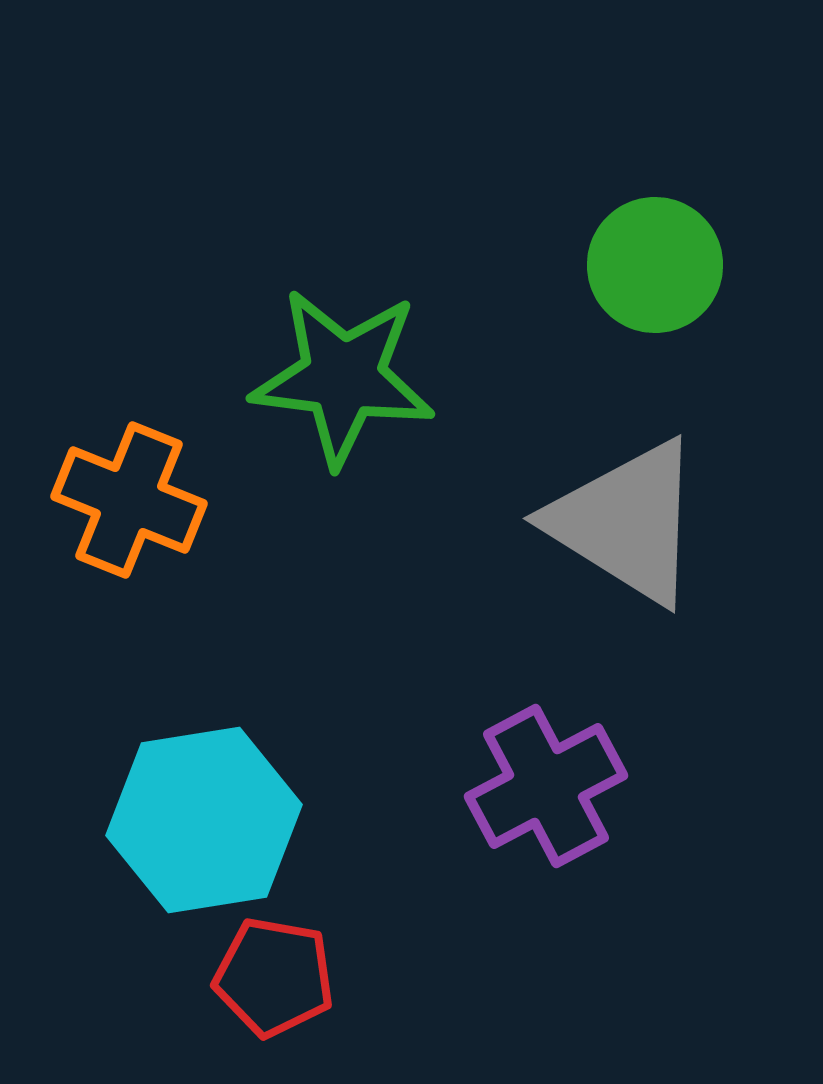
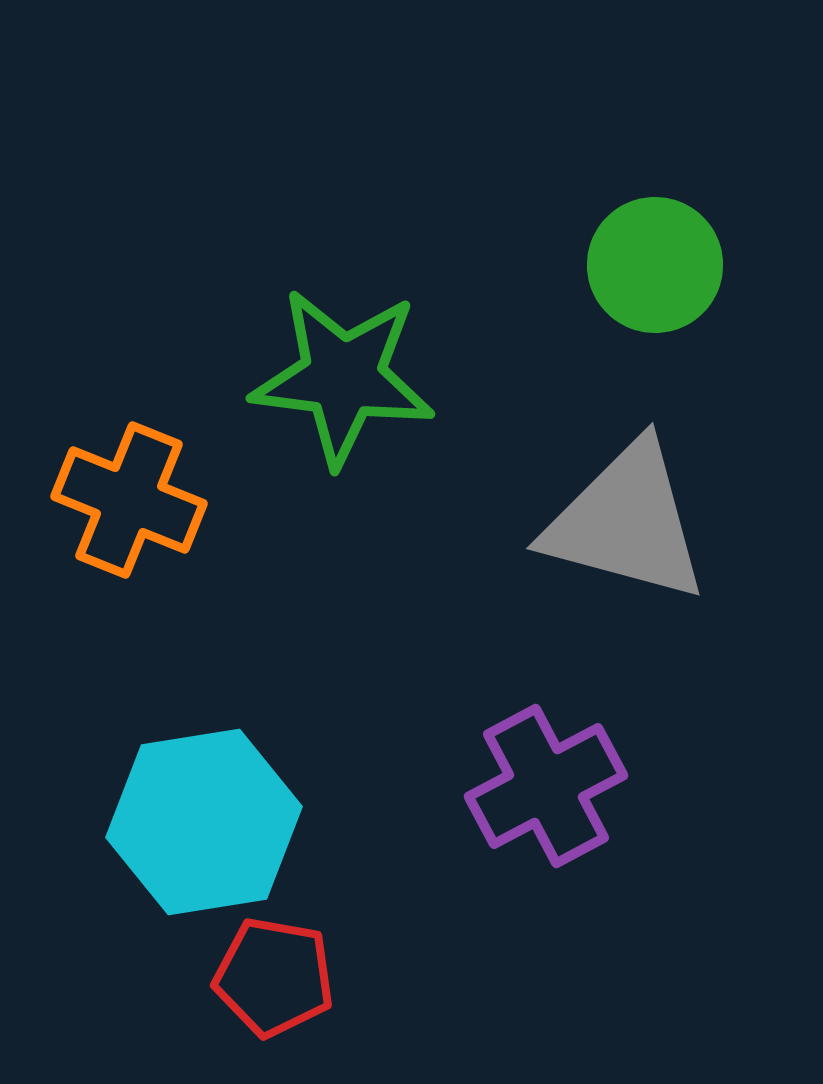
gray triangle: rotated 17 degrees counterclockwise
cyan hexagon: moved 2 px down
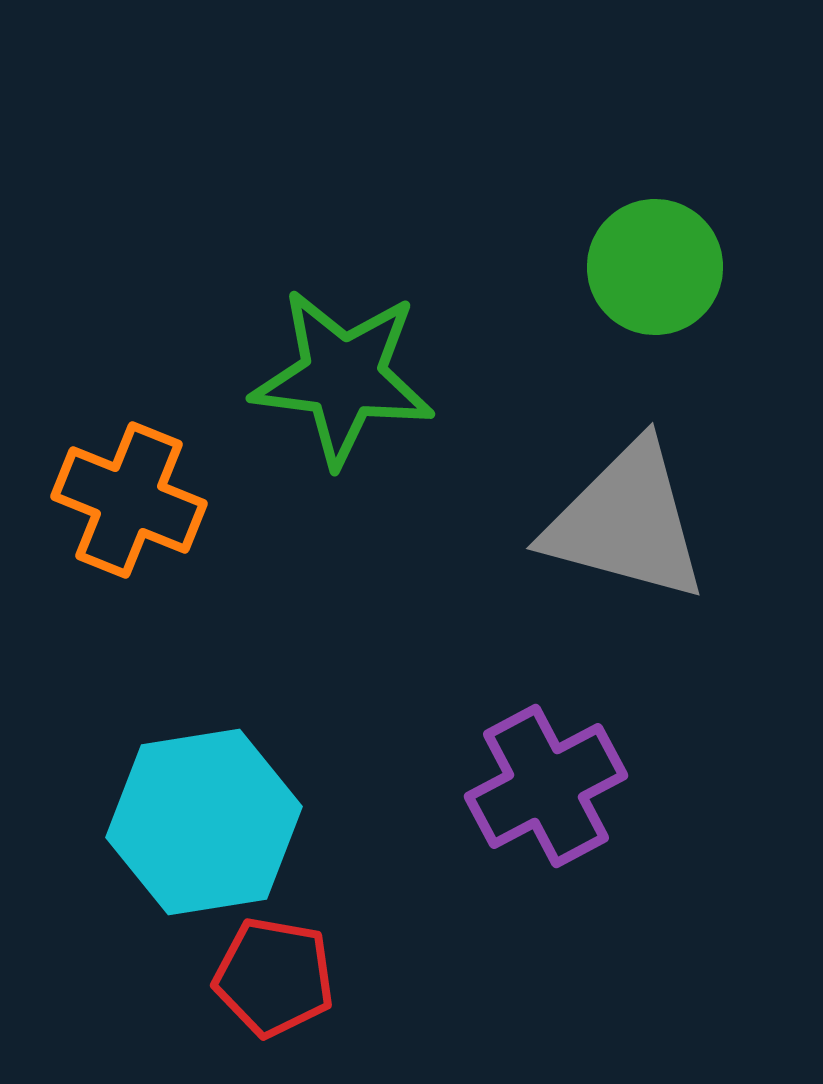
green circle: moved 2 px down
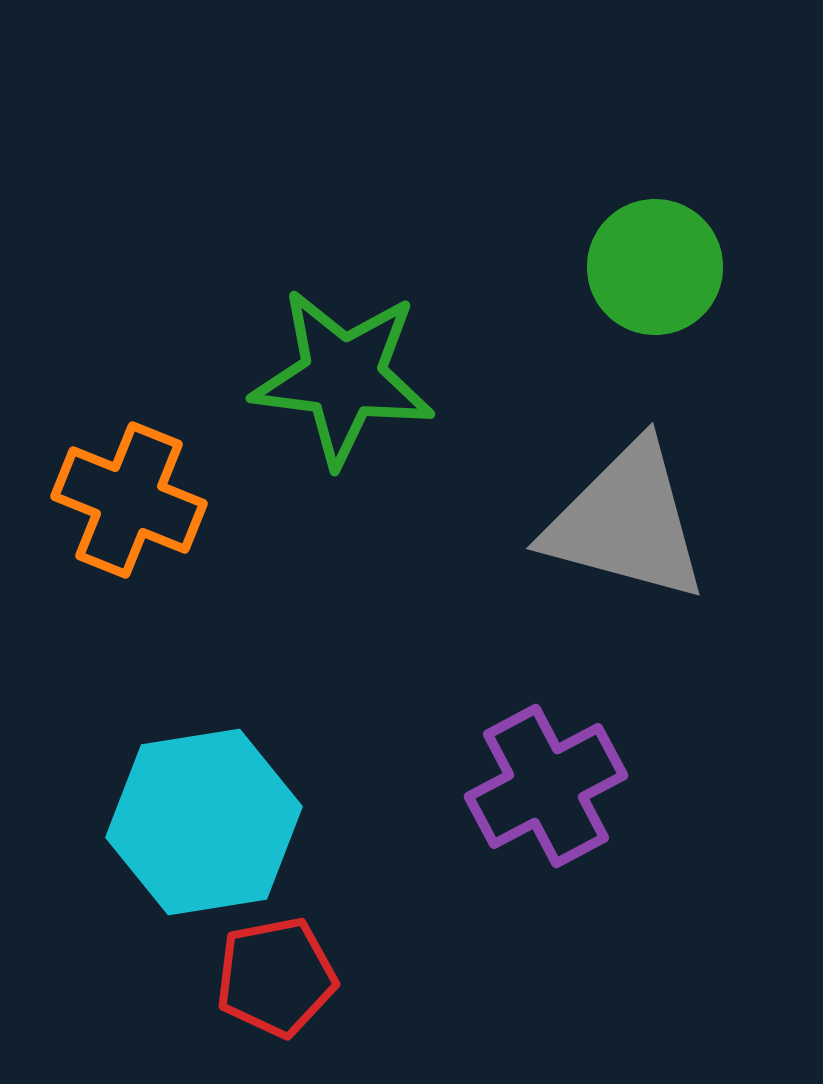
red pentagon: moved 2 px right; rotated 21 degrees counterclockwise
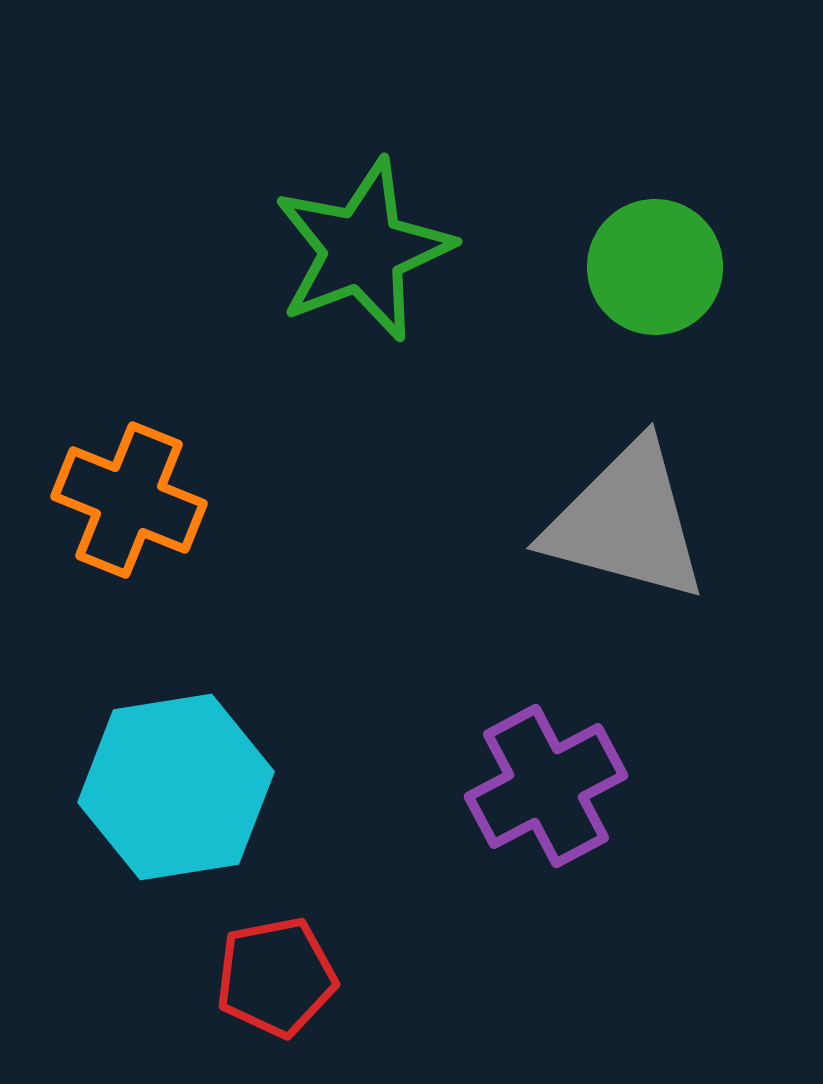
green star: moved 20 px right, 127 px up; rotated 28 degrees counterclockwise
cyan hexagon: moved 28 px left, 35 px up
